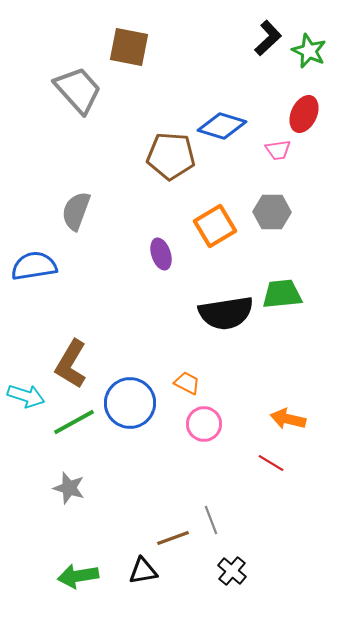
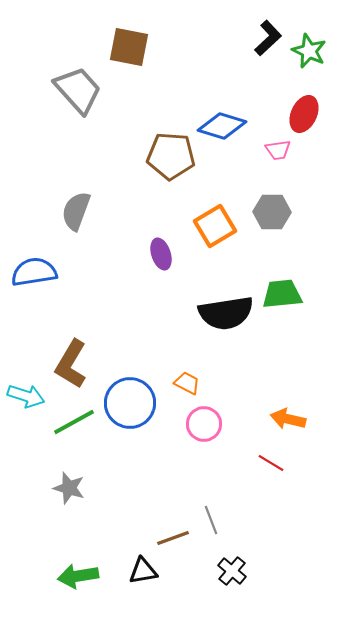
blue semicircle: moved 6 px down
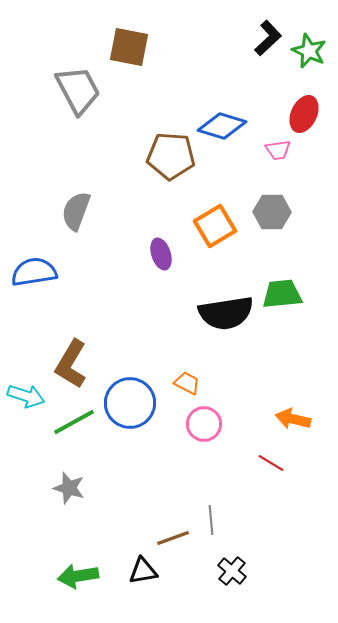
gray trapezoid: rotated 14 degrees clockwise
orange arrow: moved 5 px right
gray line: rotated 16 degrees clockwise
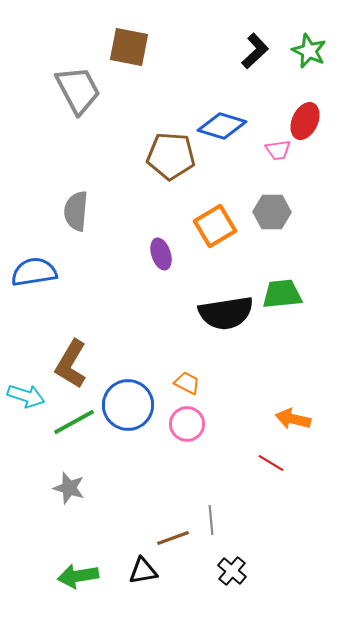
black L-shape: moved 13 px left, 13 px down
red ellipse: moved 1 px right, 7 px down
gray semicircle: rotated 15 degrees counterclockwise
blue circle: moved 2 px left, 2 px down
pink circle: moved 17 px left
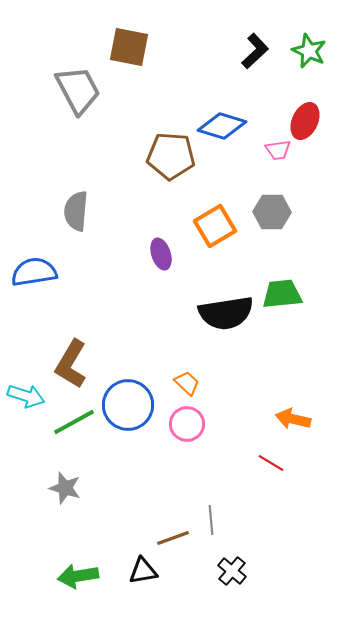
orange trapezoid: rotated 16 degrees clockwise
gray star: moved 4 px left
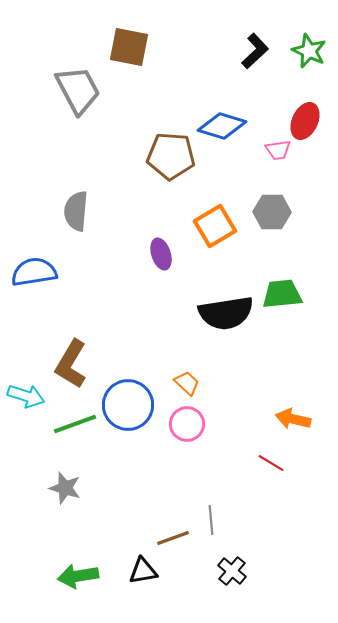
green line: moved 1 px right, 2 px down; rotated 9 degrees clockwise
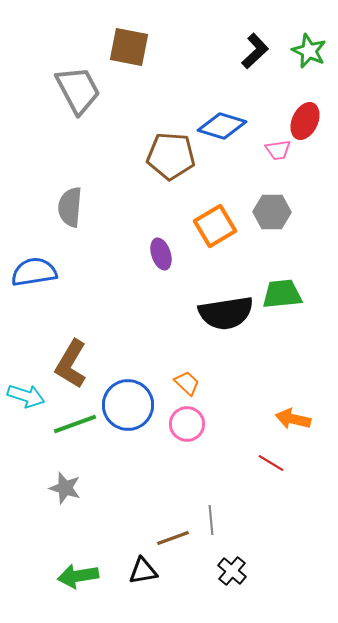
gray semicircle: moved 6 px left, 4 px up
